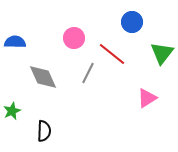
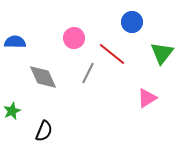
black semicircle: rotated 20 degrees clockwise
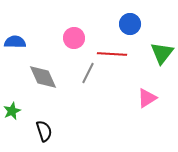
blue circle: moved 2 px left, 2 px down
red line: rotated 36 degrees counterclockwise
black semicircle: rotated 40 degrees counterclockwise
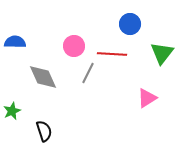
pink circle: moved 8 px down
